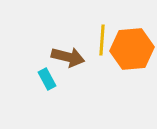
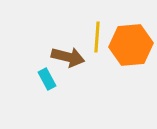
yellow line: moved 5 px left, 3 px up
orange hexagon: moved 1 px left, 4 px up
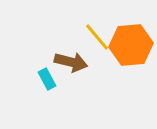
yellow line: rotated 44 degrees counterclockwise
brown arrow: moved 3 px right, 5 px down
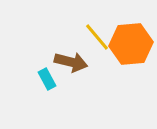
orange hexagon: moved 1 px up
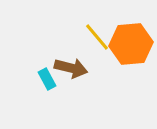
brown arrow: moved 6 px down
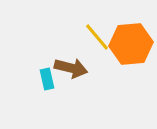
cyan rectangle: rotated 15 degrees clockwise
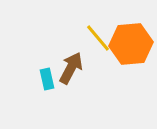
yellow line: moved 1 px right, 1 px down
brown arrow: rotated 76 degrees counterclockwise
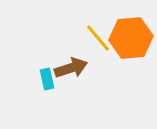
orange hexagon: moved 6 px up
brown arrow: rotated 44 degrees clockwise
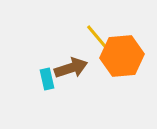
orange hexagon: moved 9 px left, 18 px down
